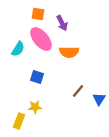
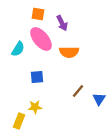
blue square: rotated 24 degrees counterclockwise
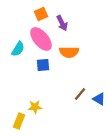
orange square: moved 3 px right; rotated 32 degrees counterclockwise
blue square: moved 6 px right, 12 px up
brown line: moved 2 px right, 3 px down
blue triangle: rotated 32 degrees counterclockwise
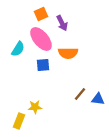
orange semicircle: moved 1 px left, 1 px down
blue triangle: moved 1 px left; rotated 24 degrees counterclockwise
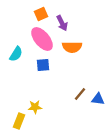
pink ellipse: moved 1 px right
cyan semicircle: moved 2 px left, 5 px down
orange semicircle: moved 4 px right, 6 px up
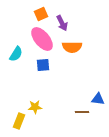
brown line: moved 2 px right, 18 px down; rotated 48 degrees clockwise
